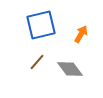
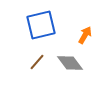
orange arrow: moved 4 px right, 1 px down
gray diamond: moved 6 px up
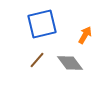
blue square: moved 1 px right, 1 px up
brown line: moved 2 px up
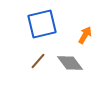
brown line: moved 1 px right, 1 px down
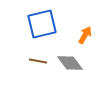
brown line: rotated 60 degrees clockwise
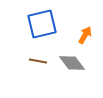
gray diamond: moved 2 px right
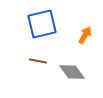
gray diamond: moved 9 px down
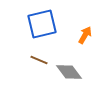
brown line: moved 1 px right, 1 px up; rotated 12 degrees clockwise
gray diamond: moved 3 px left
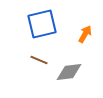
orange arrow: moved 1 px up
gray diamond: rotated 60 degrees counterclockwise
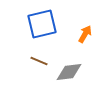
brown line: moved 1 px down
